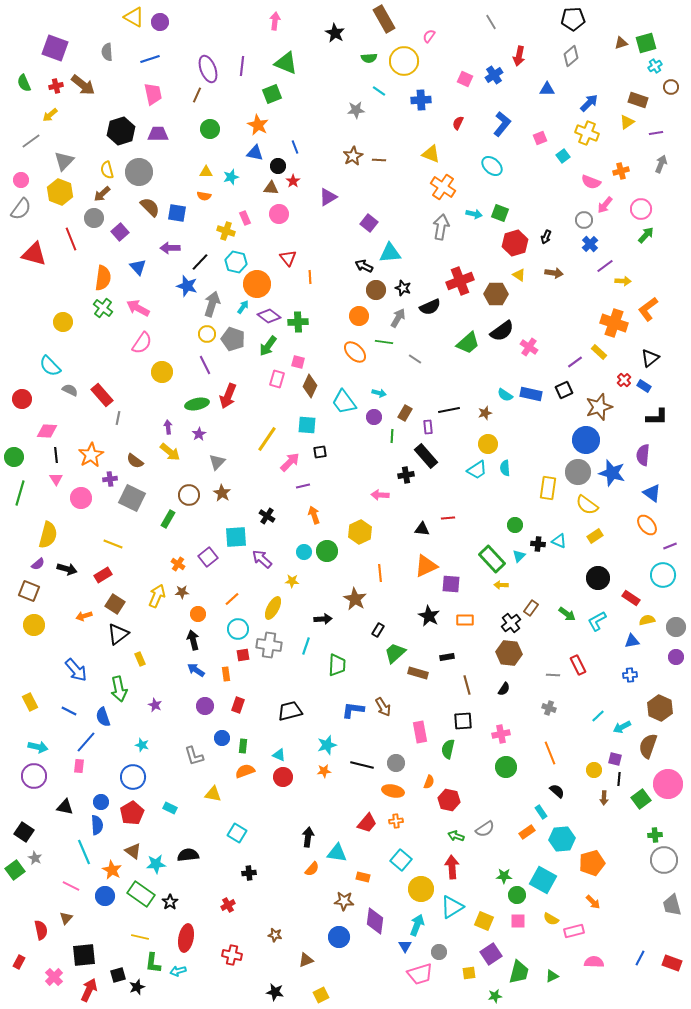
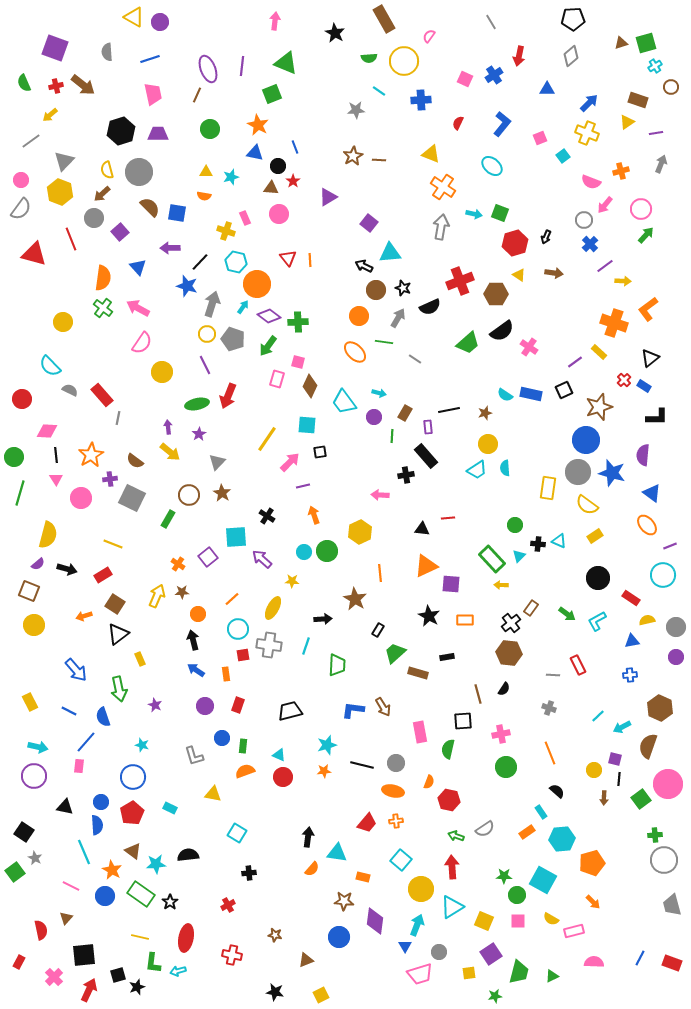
orange line at (310, 277): moved 17 px up
brown line at (467, 685): moved 11 px right, 9 px down
green square at (15, 870): moved 2 px down
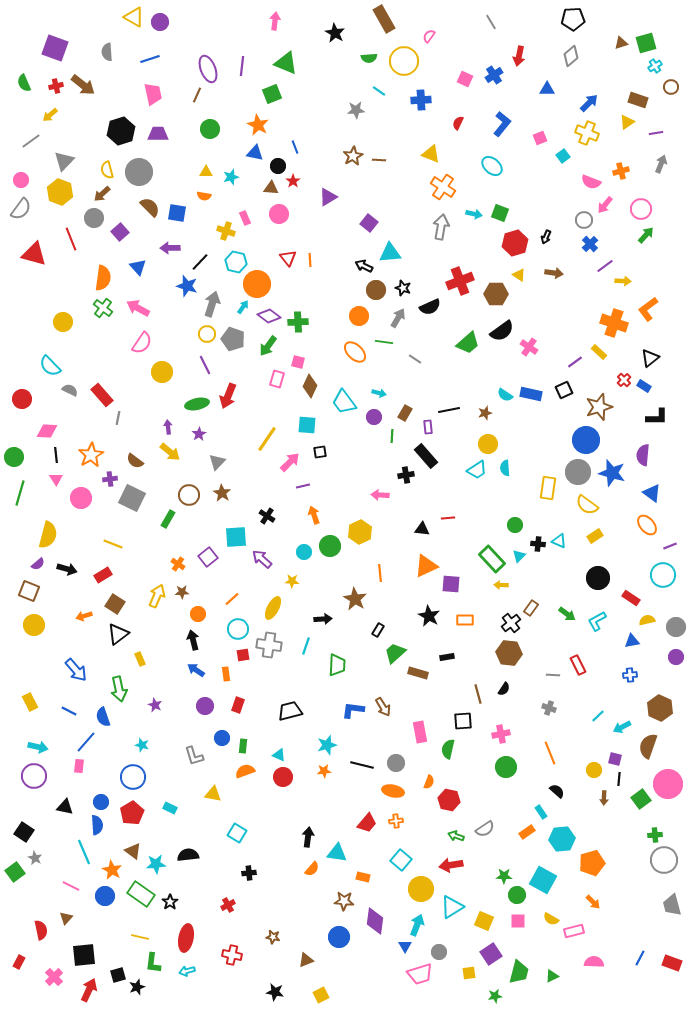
green circle at (327, 551): moved 3 px right, 5 px up
red arrow at (452, 867): moved 1 px left, 2 px up; rotated 95 degrees counterclockwise
brown star at (275, 935): moved 2 px left, 2 px down
cyan arrow at (178, 971): moved 9 px right
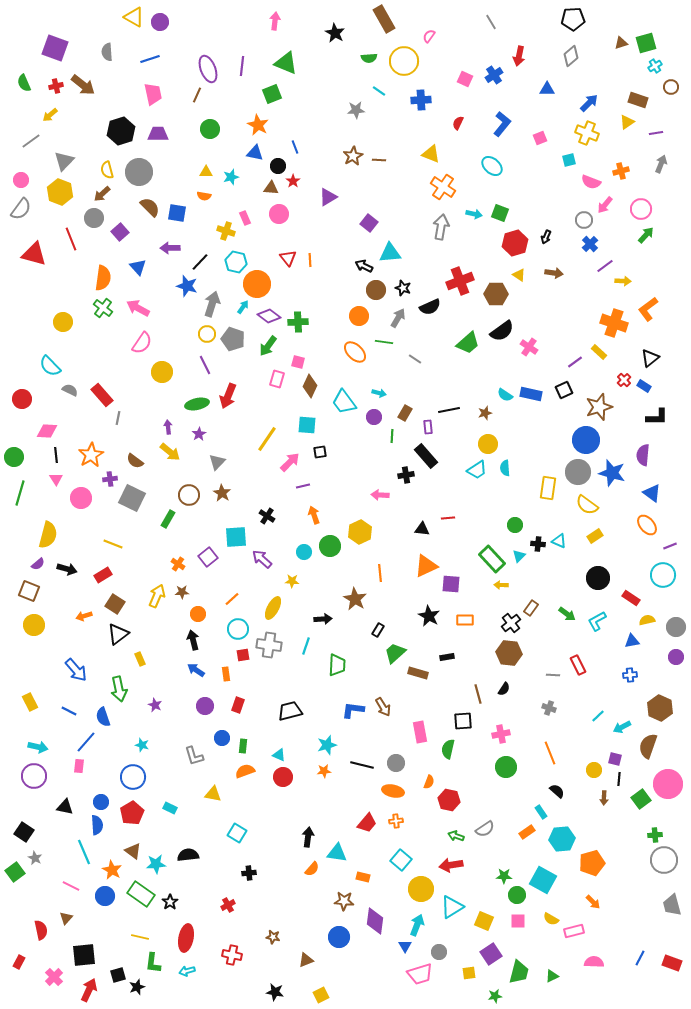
cyan square at (563, 156): moved 6 px right, 4 px down; rotated 24 degrees clockwise
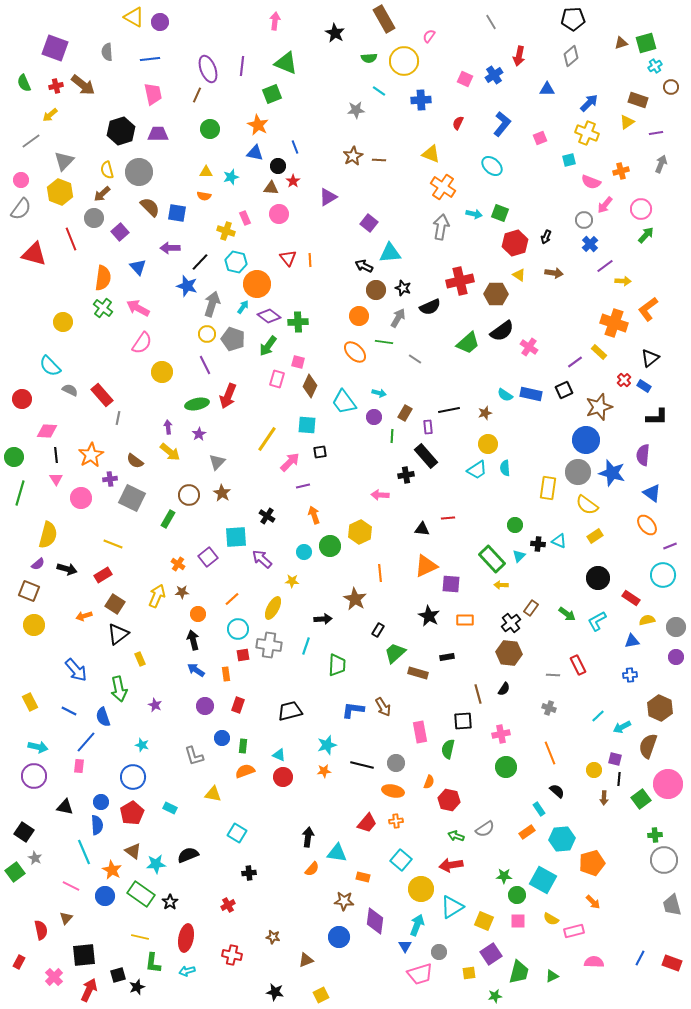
blue line at (150, 59): rotated 12 degrees clockwise
red cross at (460, 281): rotated 8 degrees clockwise
cyan rectangle at (541, 812): moved 2 px left, 3 px up
black semicircle at (188, 855): rotated 15 degrees counterclockwise
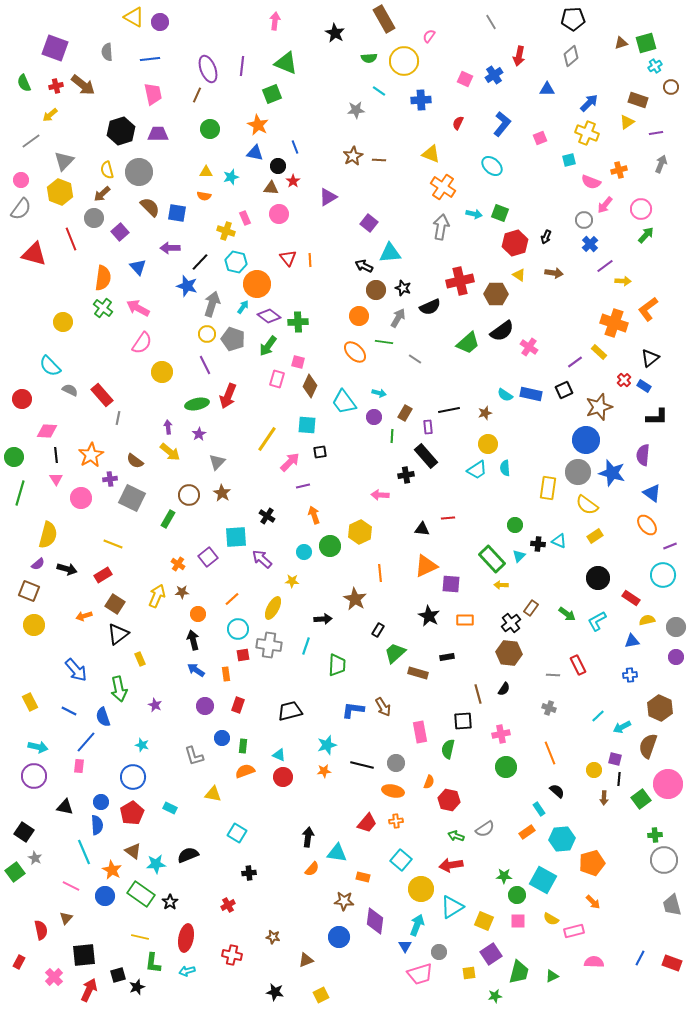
orange cross at (621, 171): moved 2 px left, 1 px up
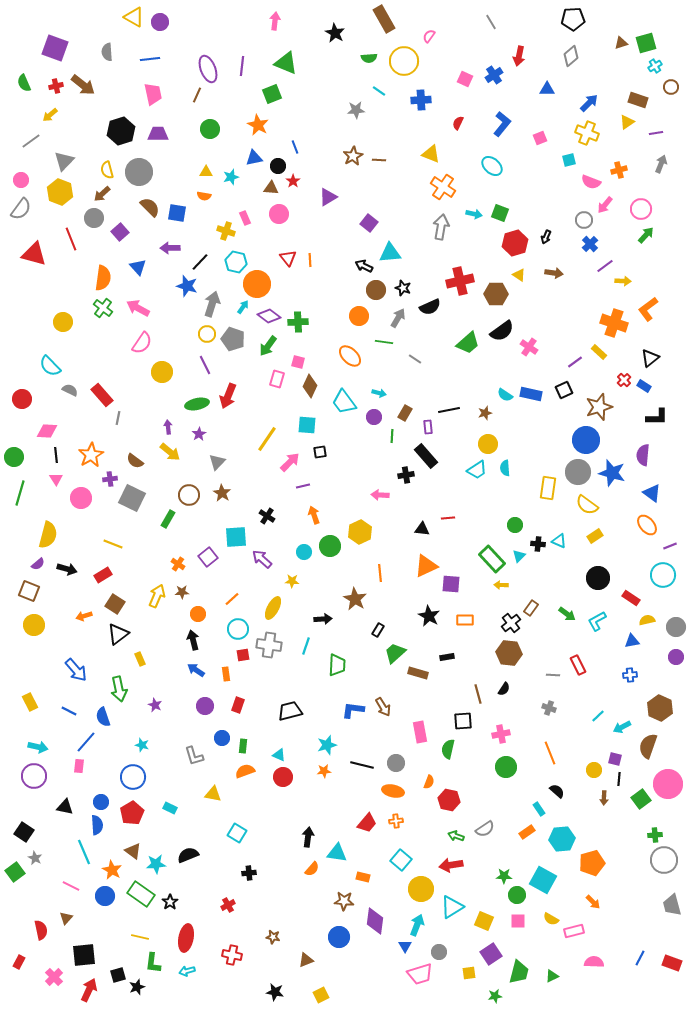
blue triangle at (255, 153): moved 1 px left, 5 px down; rotated 24 degrees counterclockwise
orange ellipse at (355, 352): moved 5 px left, 4 px down
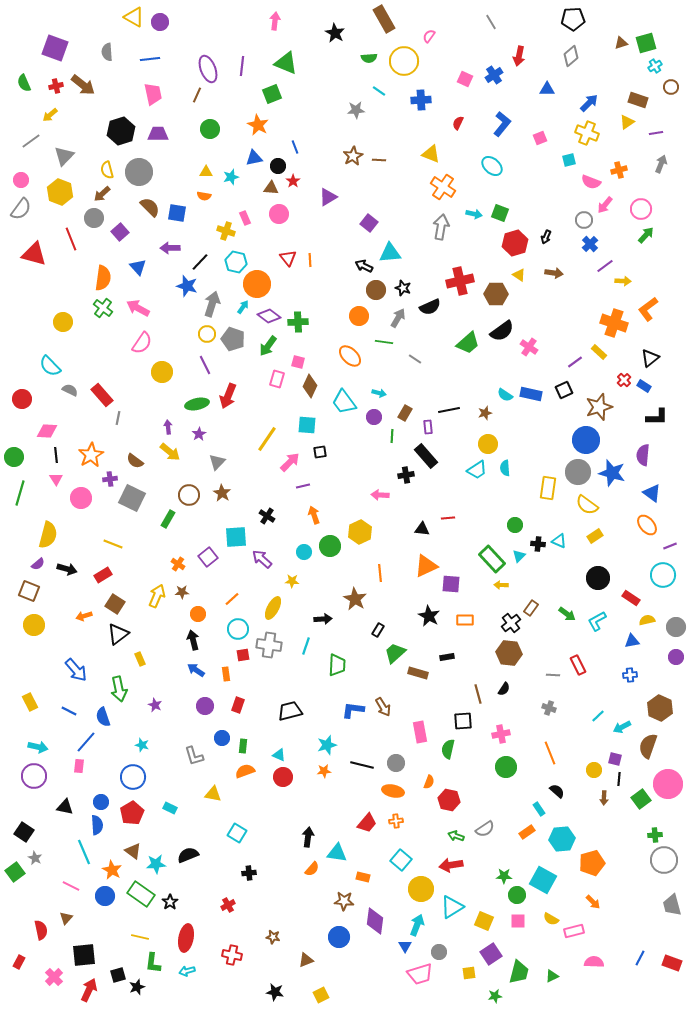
gray triangle at (64, 161): moved 5 px up
